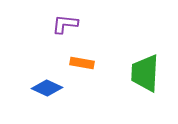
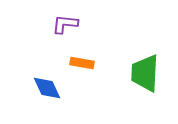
blue diamond: rotated 40 degrees clockwise
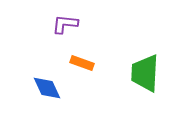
orange rectangle: rotated 10 degrees clockwise
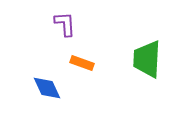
purple L-shape: rotated 80 degrees clockwise
green trapezoid: moved 2 px right, 14 px up
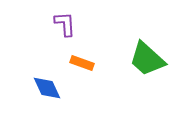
green trapezoid: rotated 51 degrees counterclockwise
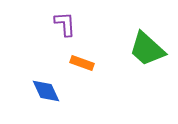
green trapezoid: moved 10 px up
blue diamond: moved 1 px left, 3 px down
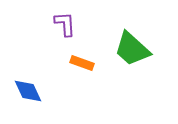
green trapezoid: moved 15 px left
blue diamond: moved 18 px left
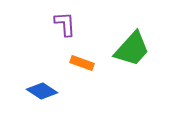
green trapezoid: rotated 90 degrees counterclockwise
blue diamond: moved 14 px right; rotated 32 degrees counterclockwise
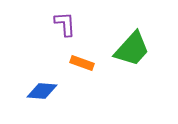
blue diamond: rotated 28 degrees counterclockwise
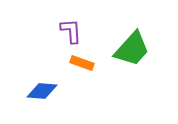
purple L-shape: moved 6 px right, 7 px down
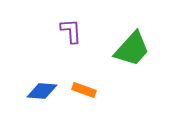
orange rectangle: moved 2 px right, 27 px down
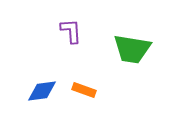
green trapezoid: rotated 57 degrees clockwise
blue diamond: rotated 12 degrees counterclockwise
